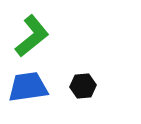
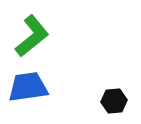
black hexagon: moved 31 px right, 15 px down
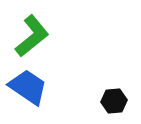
blue trapezoid: rotated 42 degrees clockwise
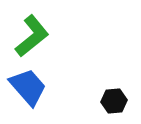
blue trapezoid: rotated 15 degrees clockwise
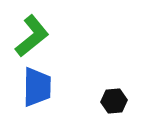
blue trapezoid: moved 9 px right; rotated 42 degrees clockwise
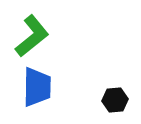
black hexagon: moved 1 px right, 1 px up
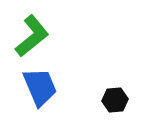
blue trapezoid: moved 3 px right; rotated 24 degrees counterclockwise
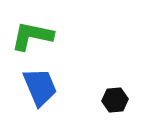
green L-shape: rotated 129 degrees counterclockwise
